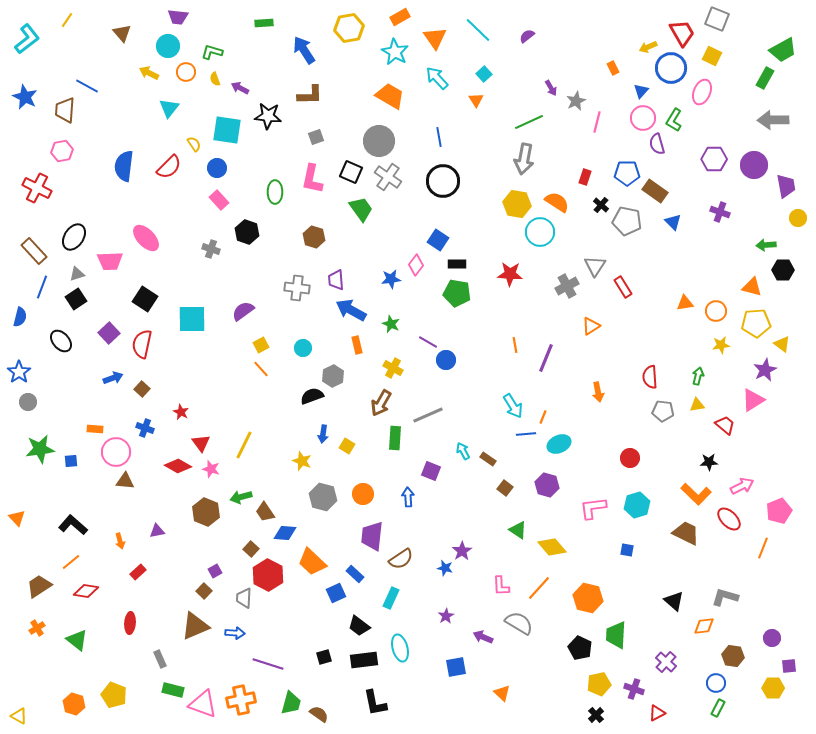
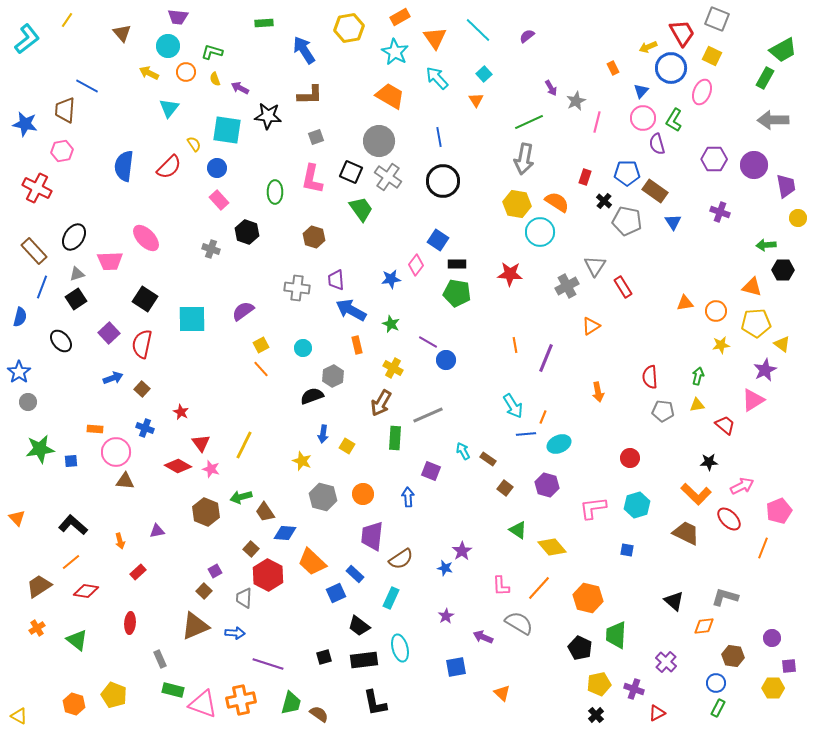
blue star at (25, 97): moved 27 px down; rotated 15 degrees counterclockwise
black cross at (601, 205): moved 3 px right, 4 px up
blue triangle at (673, 222): rotated 12 degrees clockwise
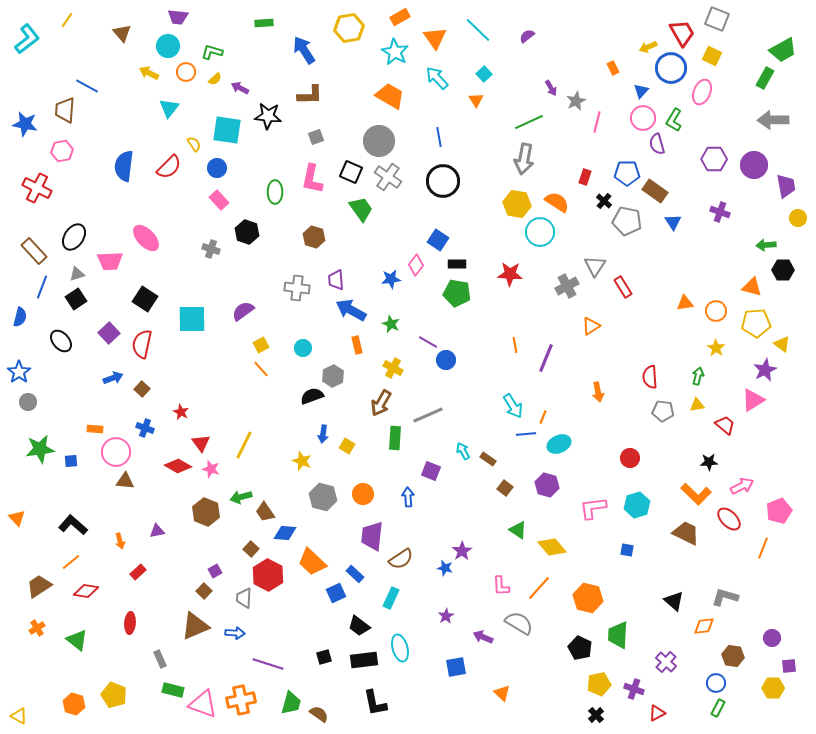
yellow semicircle at (215, 79): rotated 112 degrees counterclockwise
yellow star at (721, 345): moved 5 px left, 3 px down; rotated 30 degrees counterclockwise
green trapezoid at (616, 635): moved 2 px right
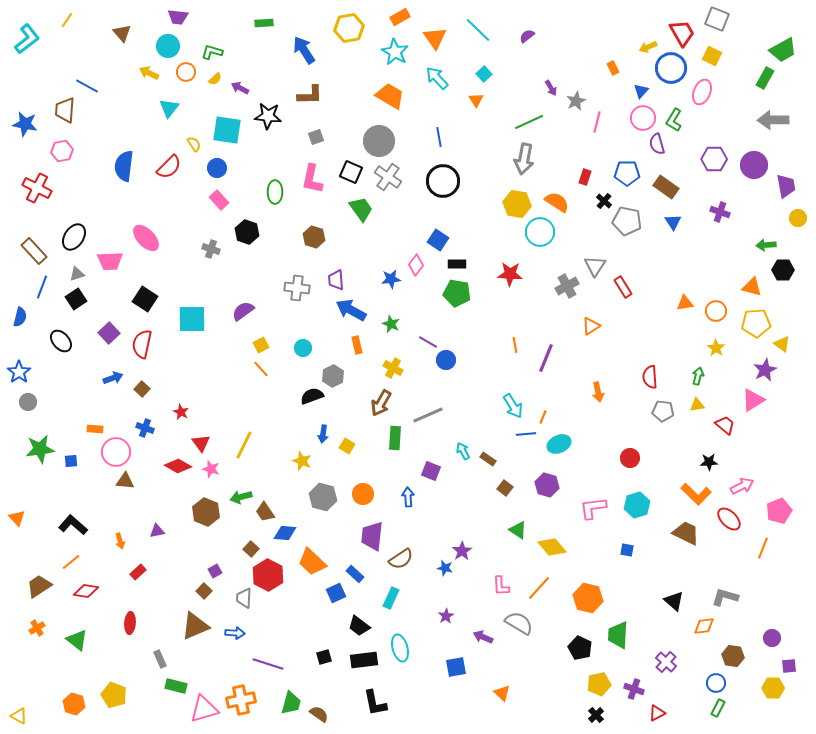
brown rectangle at (655, 191): moved 11 px right, 4 px up
green rectangle at (173, 690): moved 3 px right, 4 px up
pink triangle at (203, 704): moved 1 px right, 5 px down; rotated 36 degrees counterclockwise
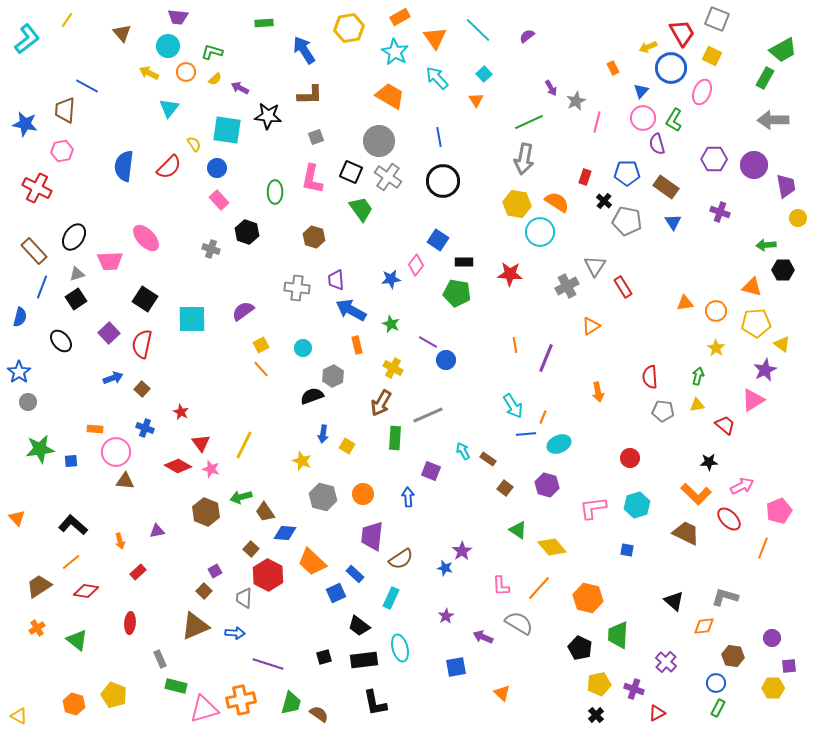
black rectangle at (457, 264): moved 7 px right, 2 px up
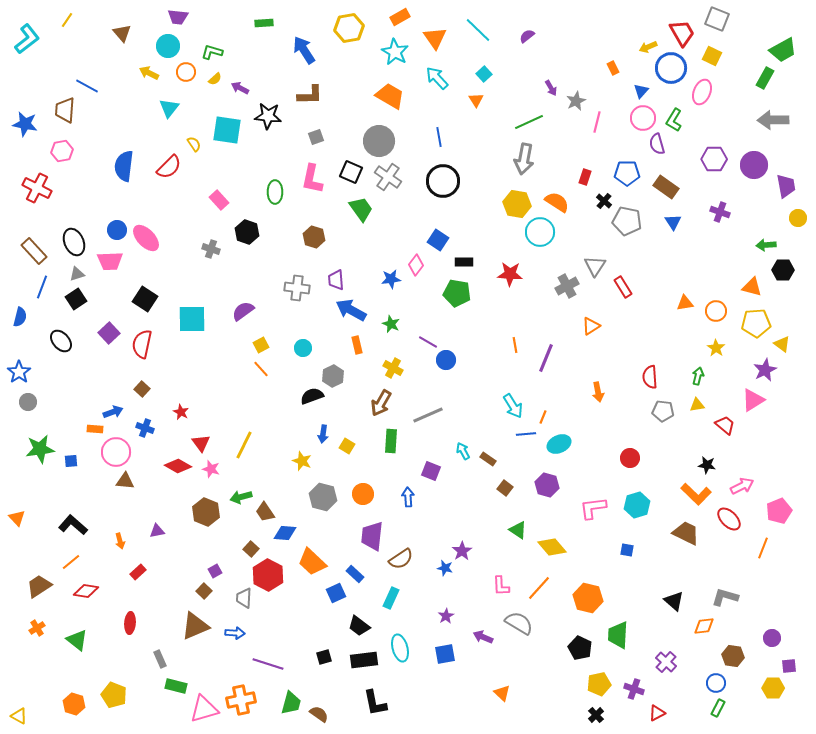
blue circle at (217, 168): moved 100 px left, 62 px down
black ellipse at (74, 237): moved 5 px down; rotated 56 degrees counterclockwise
blue arrow at (113, 378): moved 34 px down
green rectangle at (395, 438): moved 4 px left, 3 px down
black star at (709, 462): moved 2 px left, 3 px down; rotated 12 degrees clockwise
blue square at (456, 667): moved 11 px left, 13 px up
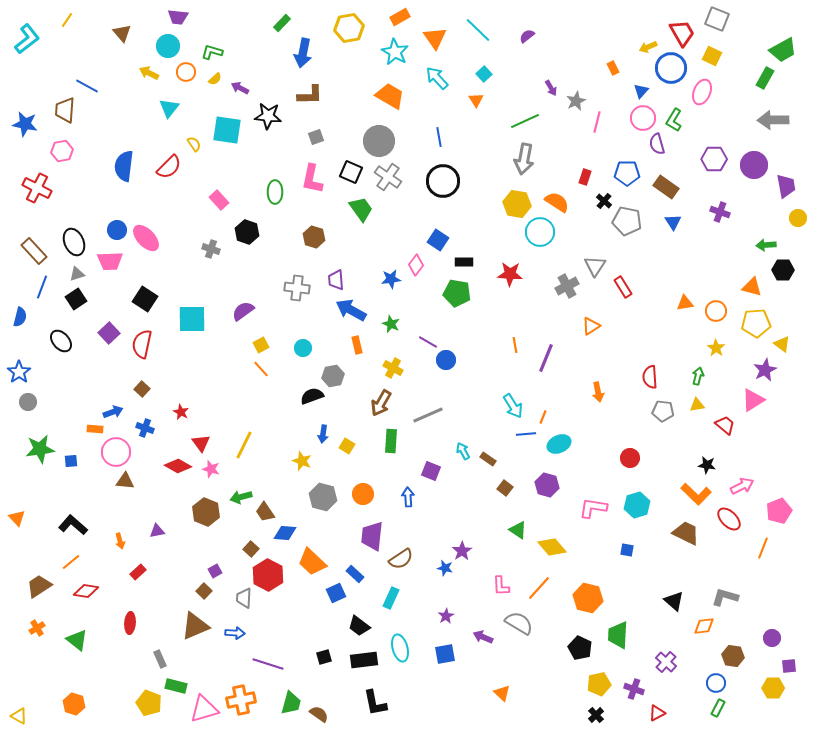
green rectangle at (264, 23): moved 18 px right; rotated 42 degrees counterclockwise
blue arrow at (304, 50): moved 1 px left, 3 px down; rotated 136 degrees counterclockwise
green line at (529, 122): moved 4 px left, 1 px up
gray hexagon at (333, 376): rotated 15 degrees clockwise
pink L-shape at (593, 508): rotated 16 degrees clockwise
yellow pentagon at (114, 695): moved 35 px right, 8 px down
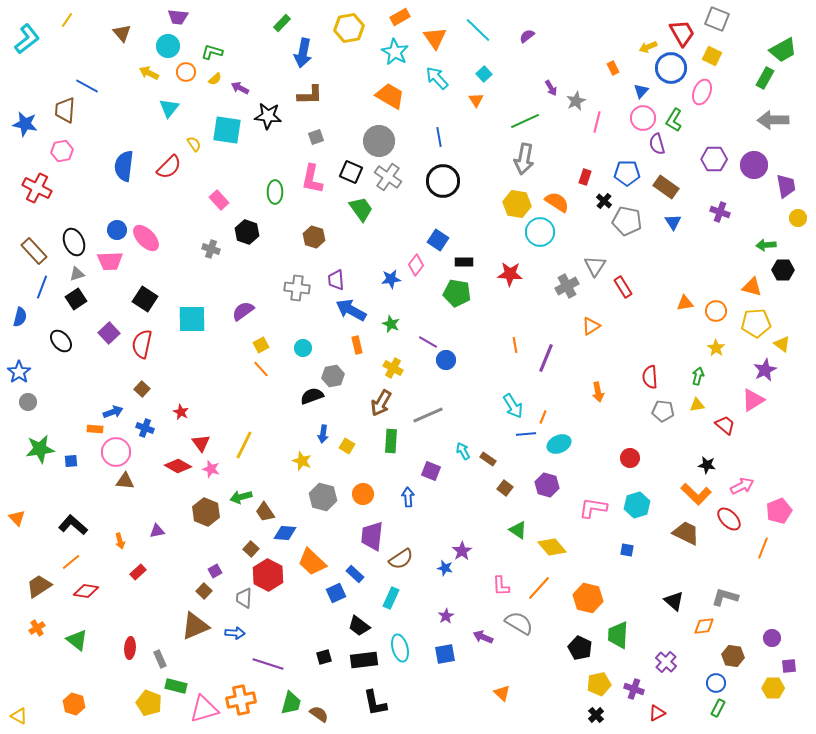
red ellipse at (130, 623): moved 25 px down
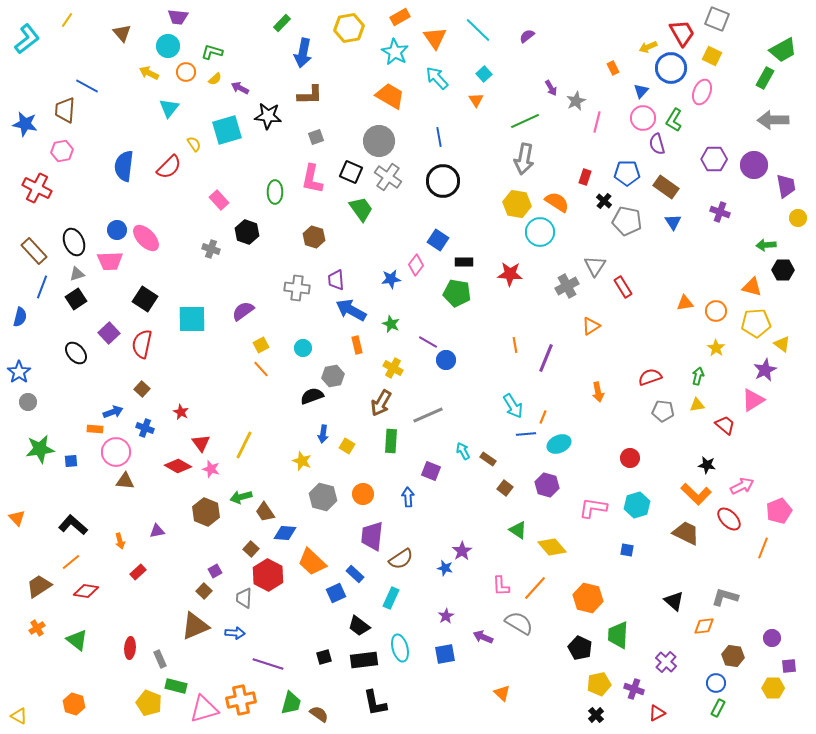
cyan square at (227, 130): rotated 24 degrees counterclockwise
black ellipse at (61, 341): moved 15 px right, 12 px down
red semicircle at (650, 377): rotated 75 degrees clockwise
orange line at (539, 588): moved 4 px left
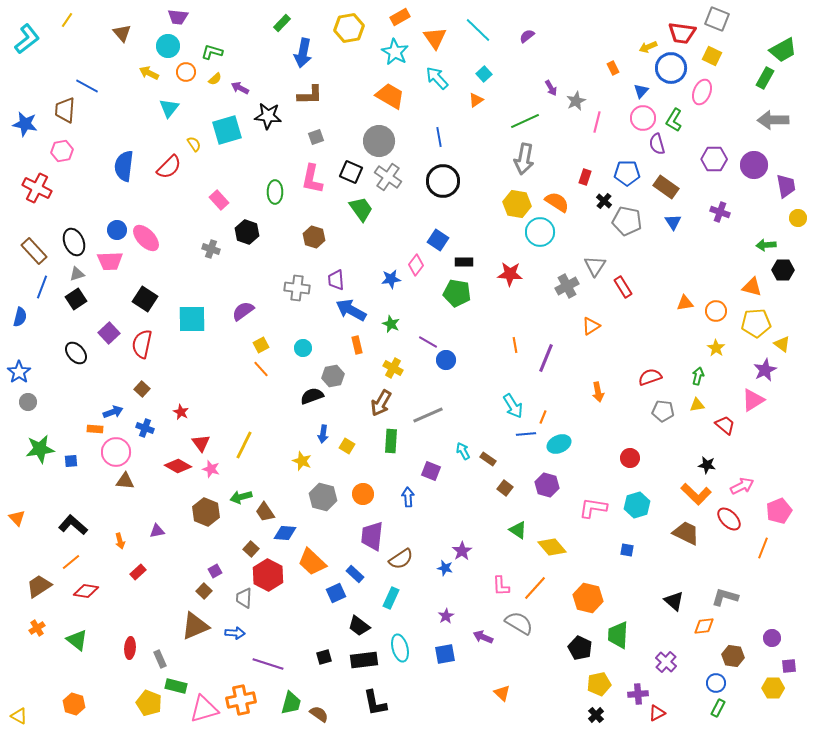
red trapezoid at (682, 33): rotated 128 degrees clockwise
orange triangle at (476, 100): rotated 28 degrees clockwise
purple cross at (634, 689): moved 4 px right, 5 px down; rotated 24 degrees counterclockwise
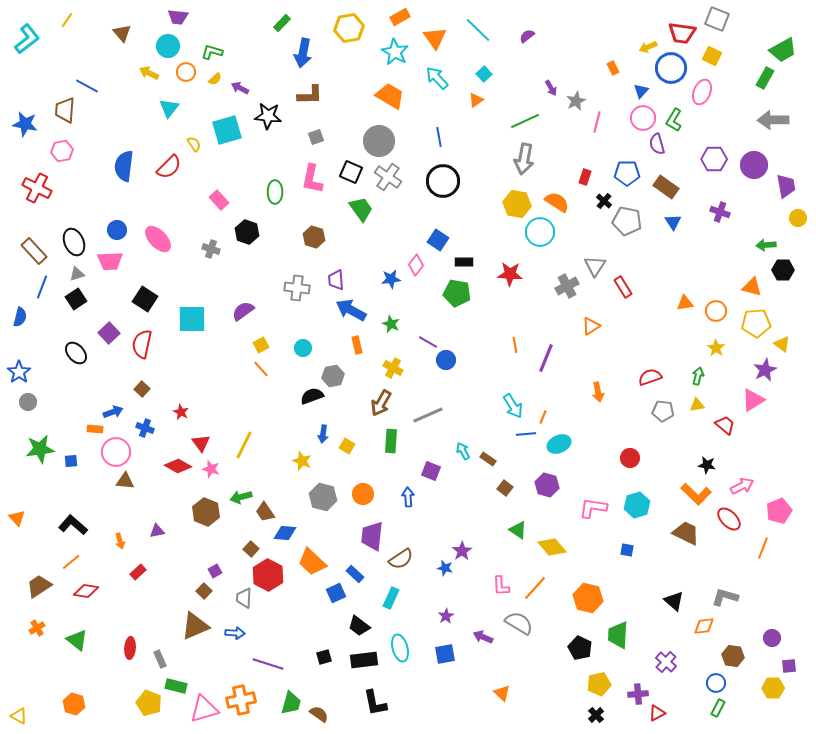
pink ellipse at (146, 238): moved 12 px right, 1 px down
